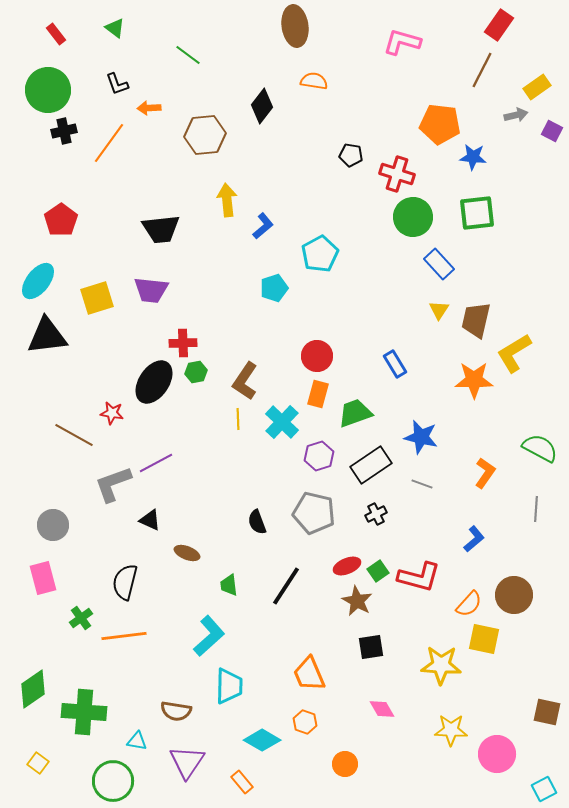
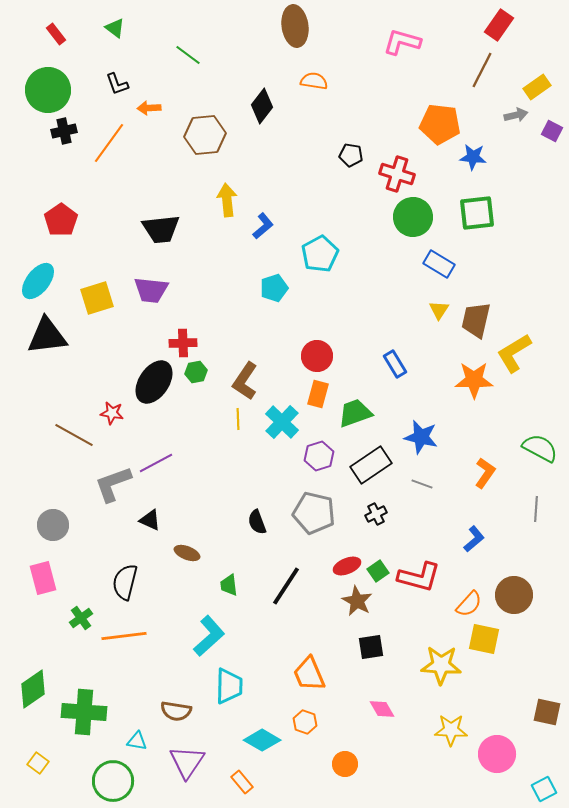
blue rectangle at (439, 264): rotated 16 degrees counterclockwise
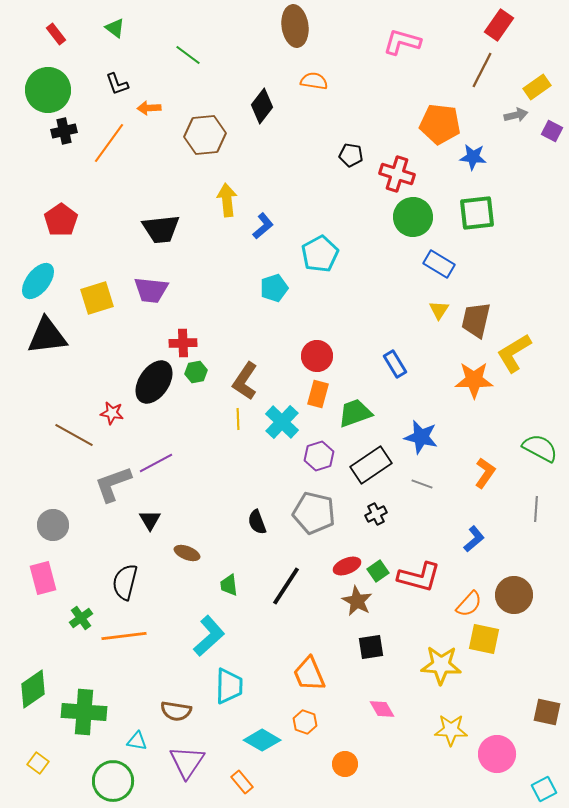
black triangle at (150, 520): rotated 35 degrees clockwise
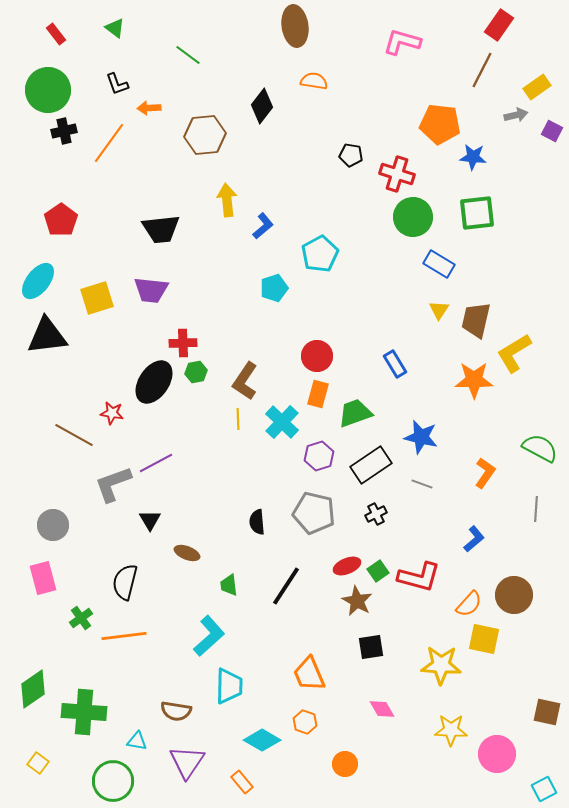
black semicircle at (257, 522): rotated 15 degrees clockwise
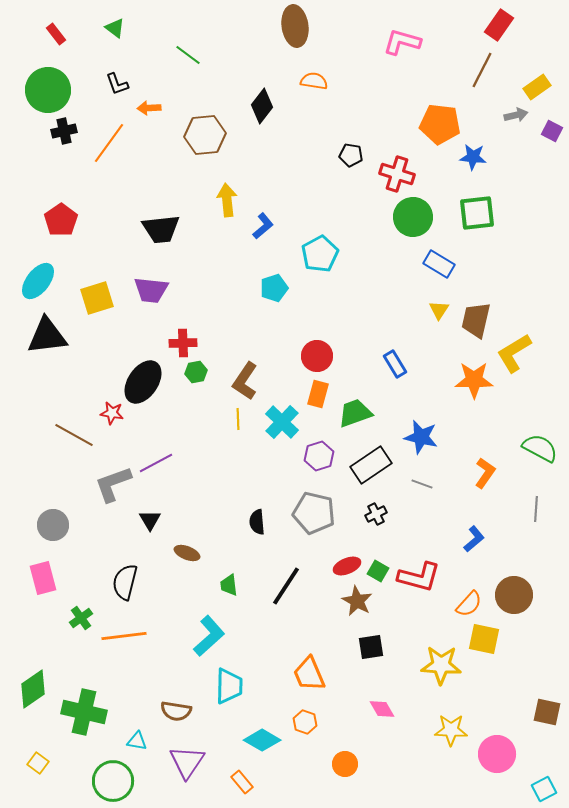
black ellipse at (154, 382): moved 11 px left
green square at (378, 571): rotated 25 degrees counterclockwise
green cross at (84, 712): rotated 9 degrees clockwise
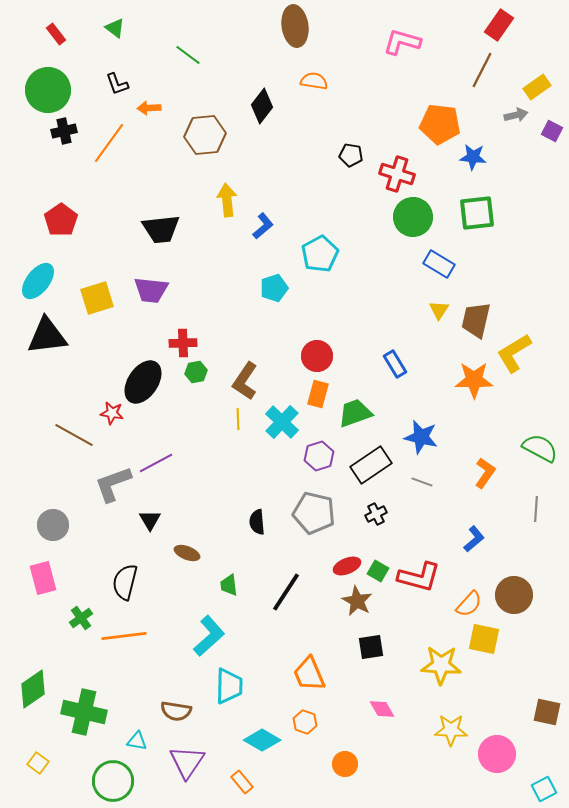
gray line at (422, 484): moved 2 px up
black line at (286, 586): moved 6 px down
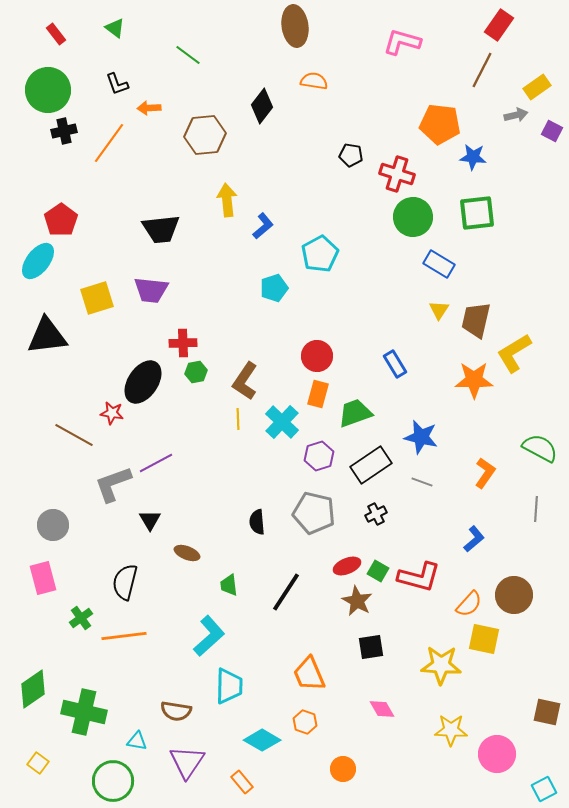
cyan ellipse at (38, 281): moved 20 px up
orange circle at (345, 764): moved 2 px left, 5 px down
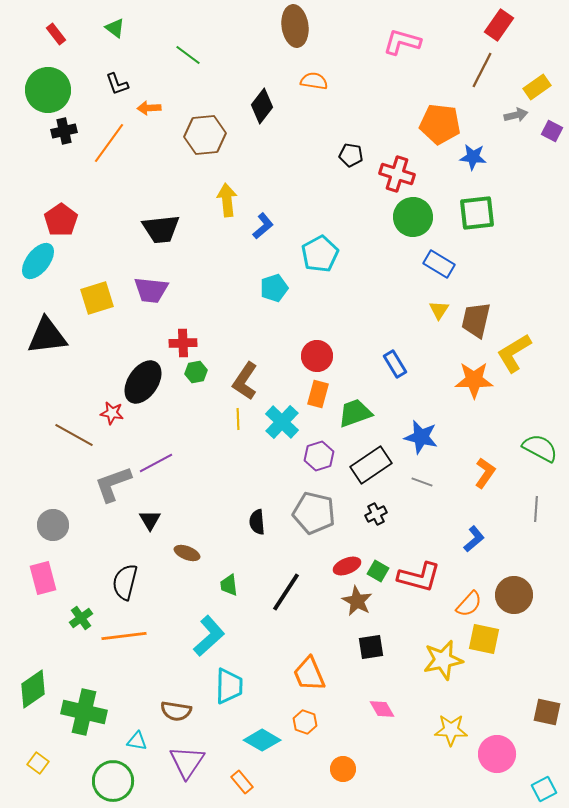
yellow star at (441, 665): moved 2 px right, 5 px up; rotated 15 degrees counterclockwise
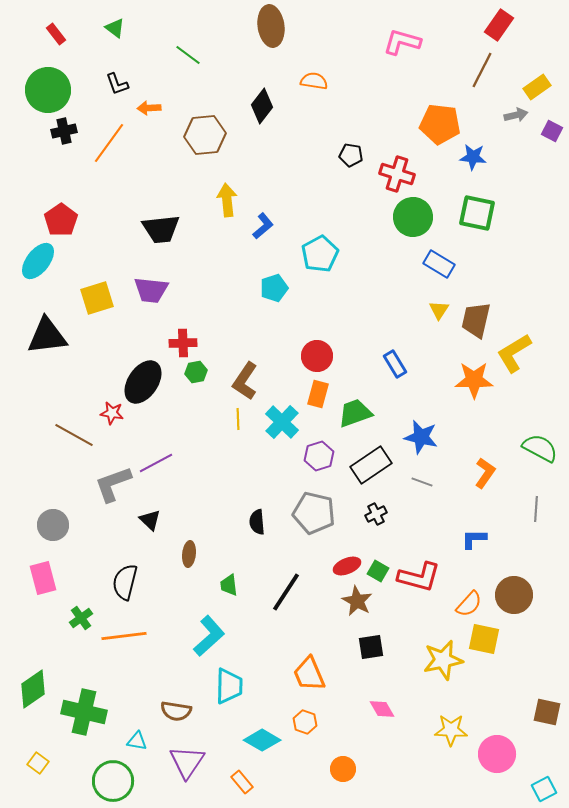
brown ellipse at (295, 26): moved 24 px left
green square at (477, 213): rotated 18 degrees clockwise
black triangle at (150, 520): rotated 15 degrees counterclockwise
blue L-shape at (474, 539): rotated 140 degrees counterclockwise
brown ellipse at (187, 553): moved 2 px right, 1 px down; rotated 75 degrees clockwise
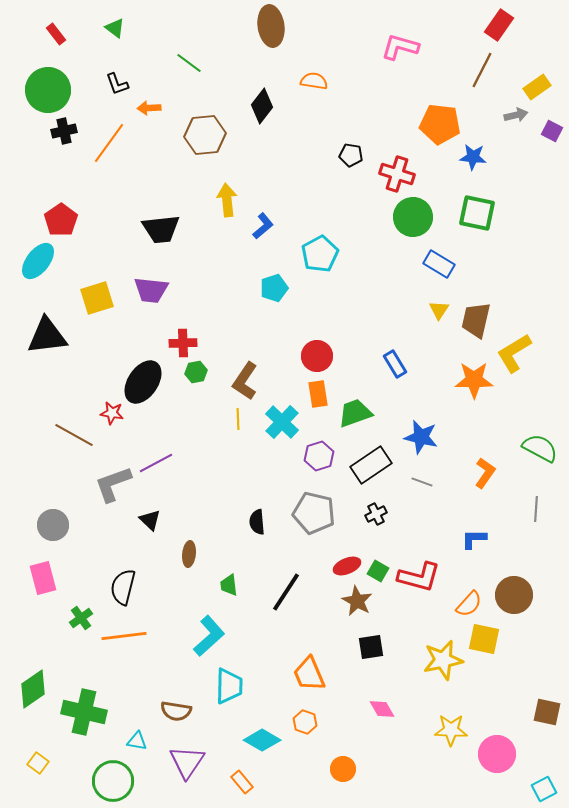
pink L-shape at (402, 42): moved 2 px left, 5 px down
green line at (188, 55): moved 1 px right, 8 px down
orange rectangle at (318, 394): rotated 24 degrees counterclockwise
black semicircle at (125, 582): moved 2 px left, 5 px down
